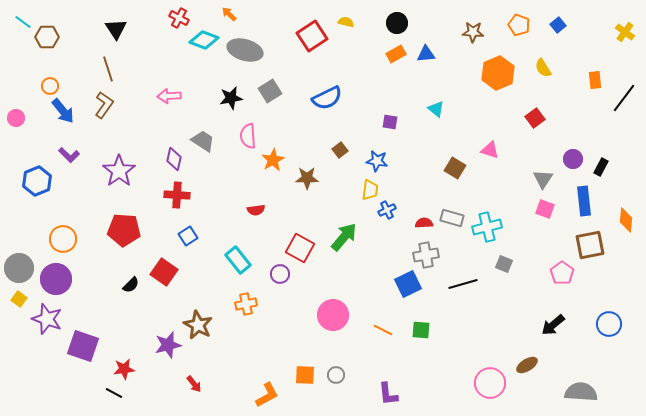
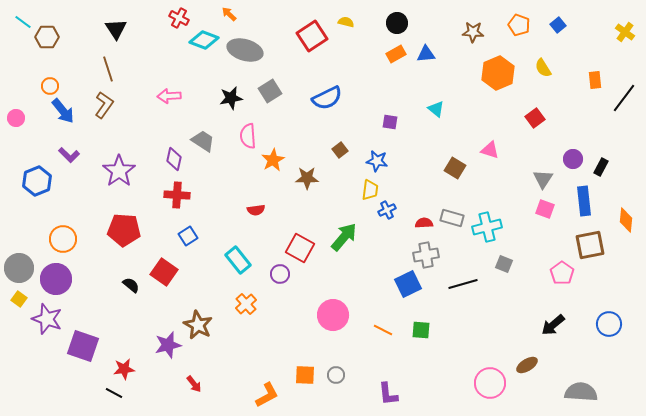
black semicircle at (131, 285): rotated 96 degrees counterclockwise
orange cross at (246, 304): rotated 30 degrees counterclockwise
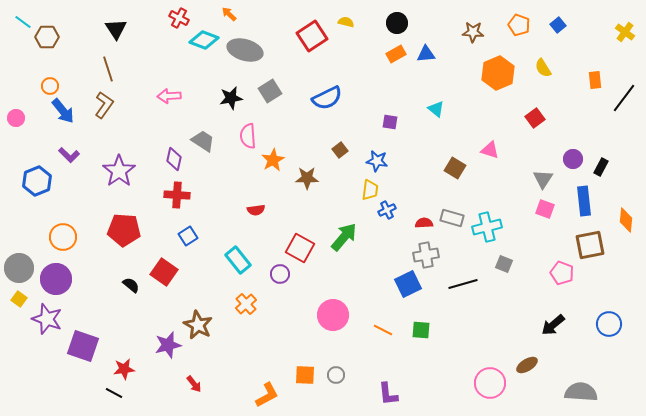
orange circle at (63, 239): moved 2 px up
pink pentagon at (562, 273): rotated 15 degrees counterclockwise
